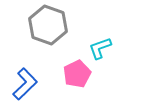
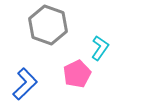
cyan L-shape: rotated 145 degrees clockwise
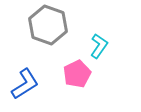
cyan L-shape: moved 1 px left, 2 px up
blue L-shape: rotated 12 degrees clockwise
